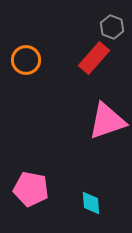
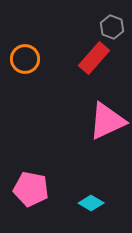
orange circle: moved 1 px left, 1 px up
pink triangle: rotated 6 degrees counterclockwise
cyan diamond: rotated 55 degrees counterclockwise
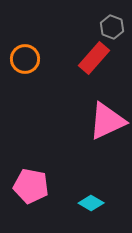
pink pentagon: moved 3 px up
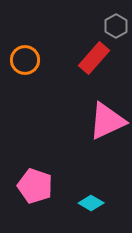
gray hexagon: moved 4 px right, 1 px up; rotated 10 degrees clockwise
orange circle: moved 1 px down
pink pentagon: moved 4 px right; rotated 8 degrees clockwise
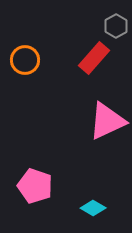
cyan diamond: moved 2 px right, 5 px down
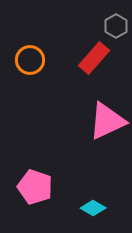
orange circle: moved 5 px right
pink pentagon: moved 1 px down
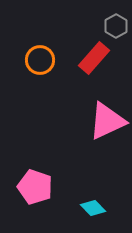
orange circle: moved 10 px right
cyan diamond: rotated 15 degrees clockwise
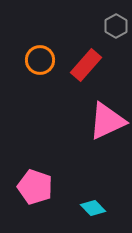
red rectangle: moved 8 px left, 7 px down
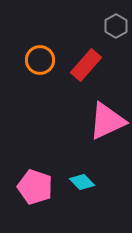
cyan diamond: moved 11 px left, 26 px up
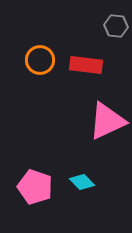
gray hexagon: rotated 25 degrees counterclockwise
red rectangle: rotated 56 degrees clockwise
